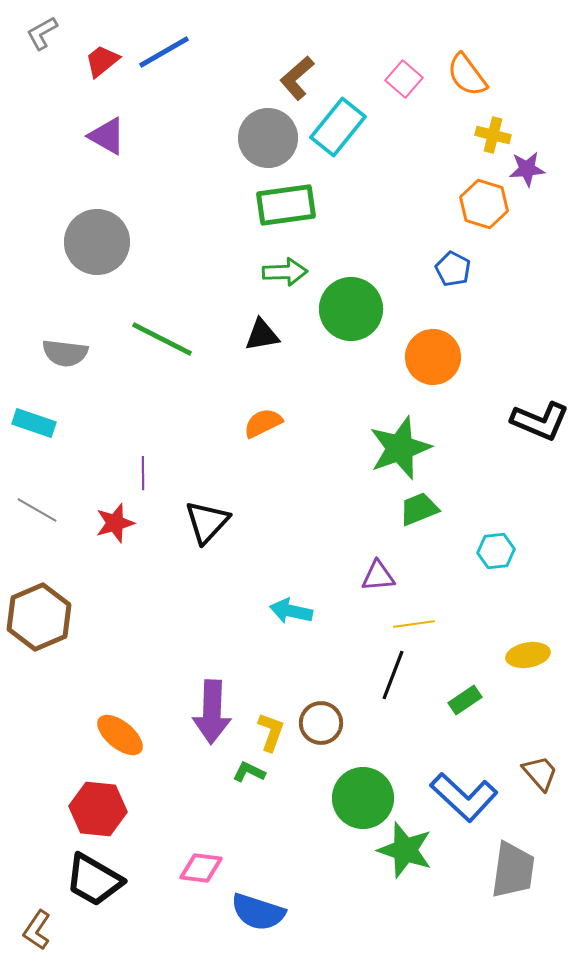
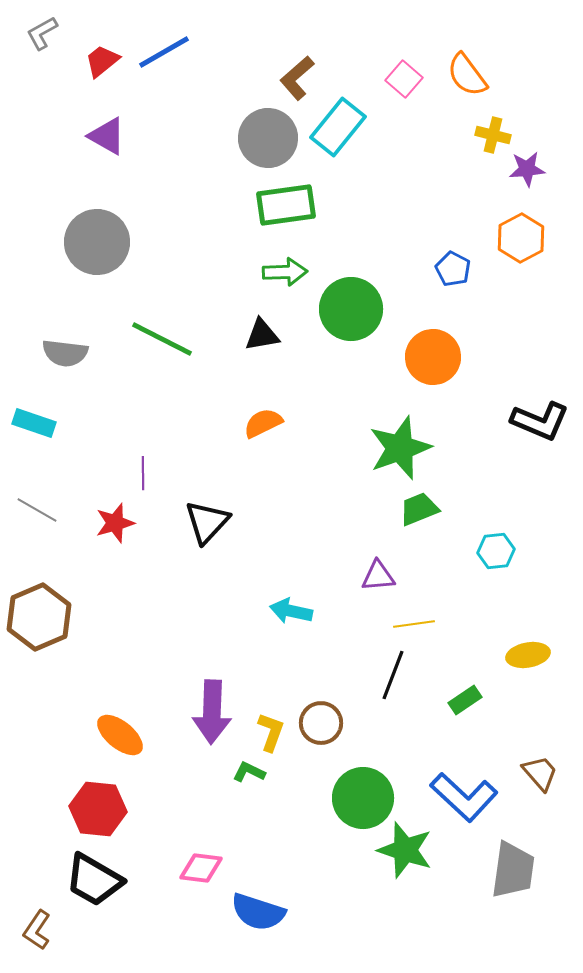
orange hexagon at (484, 204): moved 37 px right, 34 px down; rotated 15 degrees clockwise
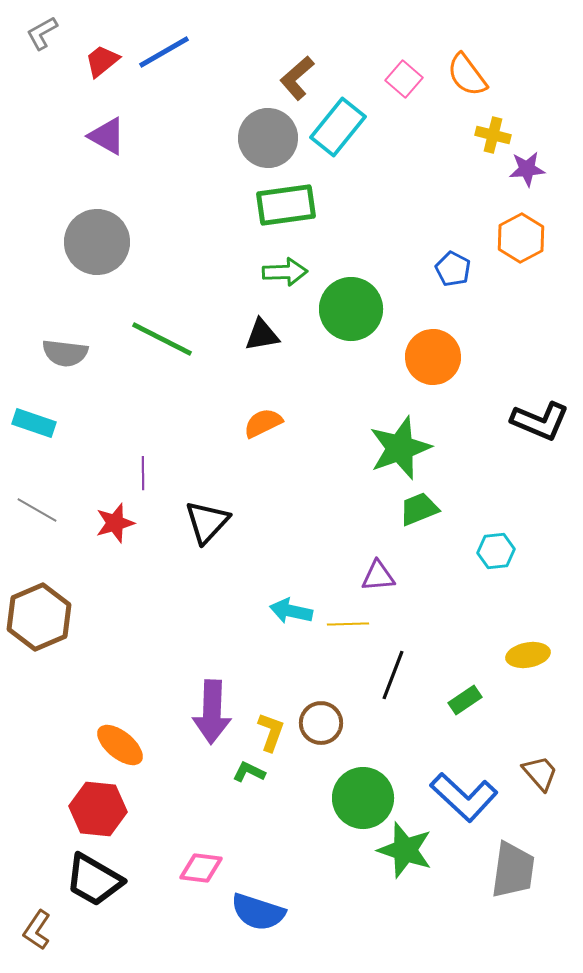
yellow line at (414, 624): moved 66 px left; rotated 6 degrees clockwise
orange ellipse at (120, 735): moved 10 px down
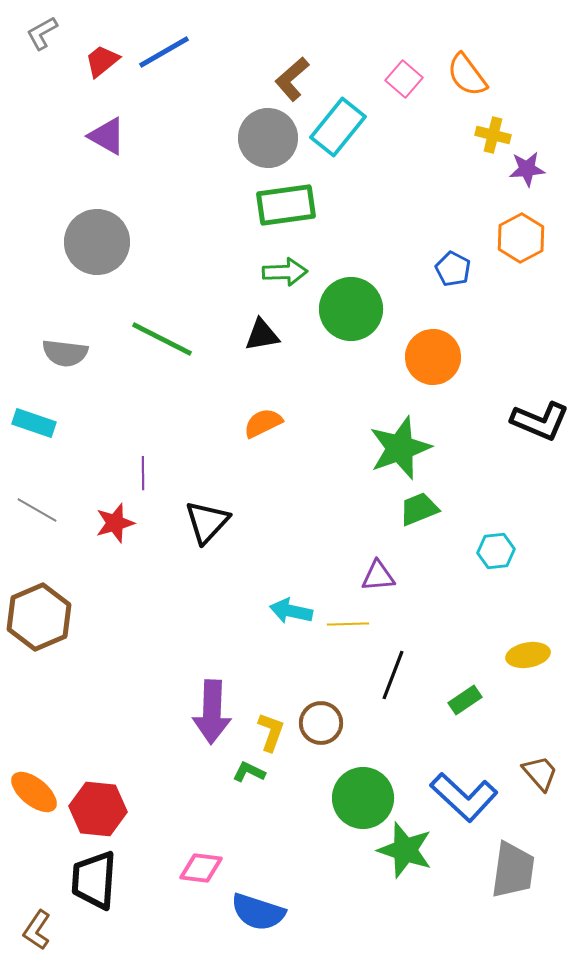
brown L-shape at (297, 78): moved 5 px left, 1 px down
orange ellipse at (120, 745): moved 86 px left, 47 px down
black trapezoid at (94, 880): rotated 64 degrees clockwise
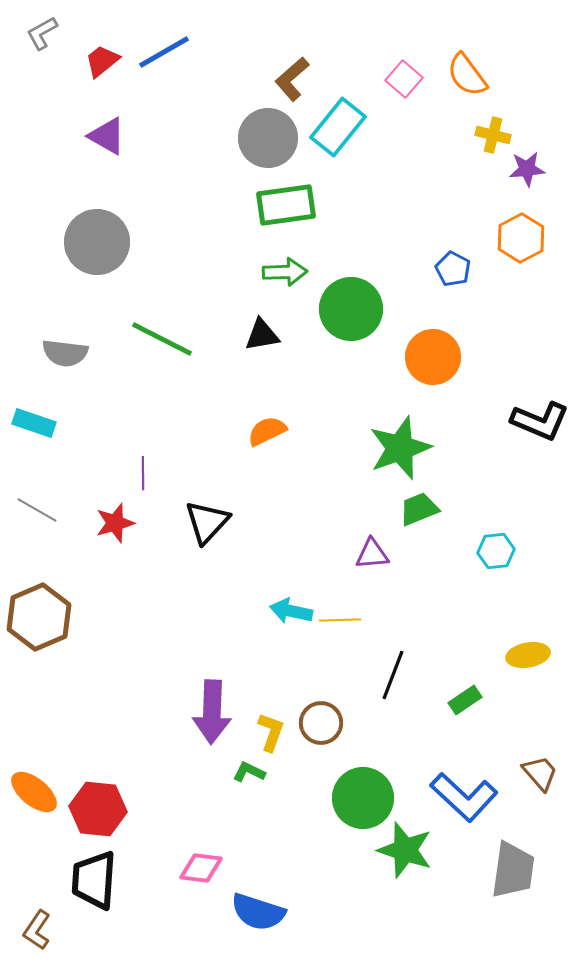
orange semicircle at (263, 423): moved 4 px right, 8 px down
purple triangle at (378, 576): moved 6 px left, 22 px up
yellow line at (348, 624): moved 8 px left, 4 px up
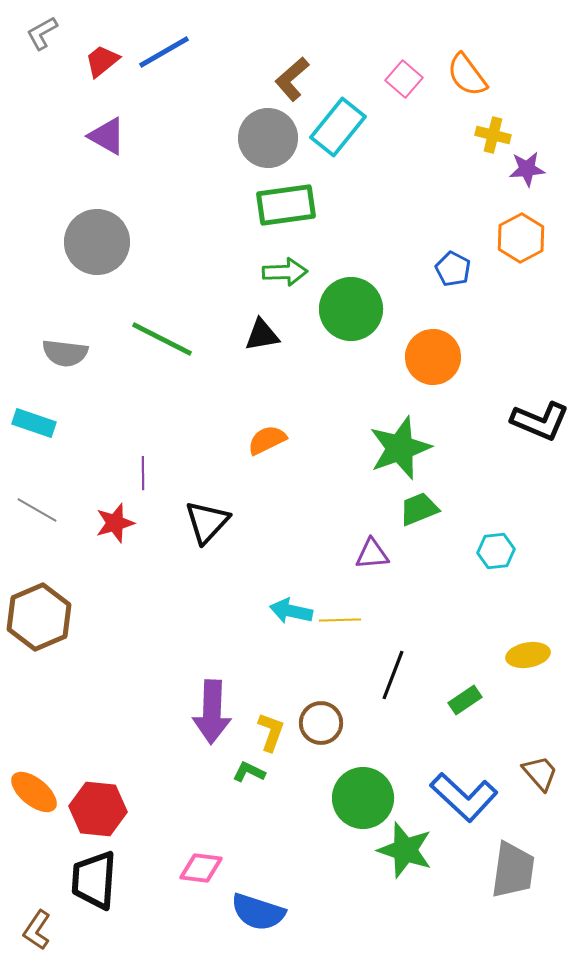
orange semicircle at (267, 431): moved 9 px down
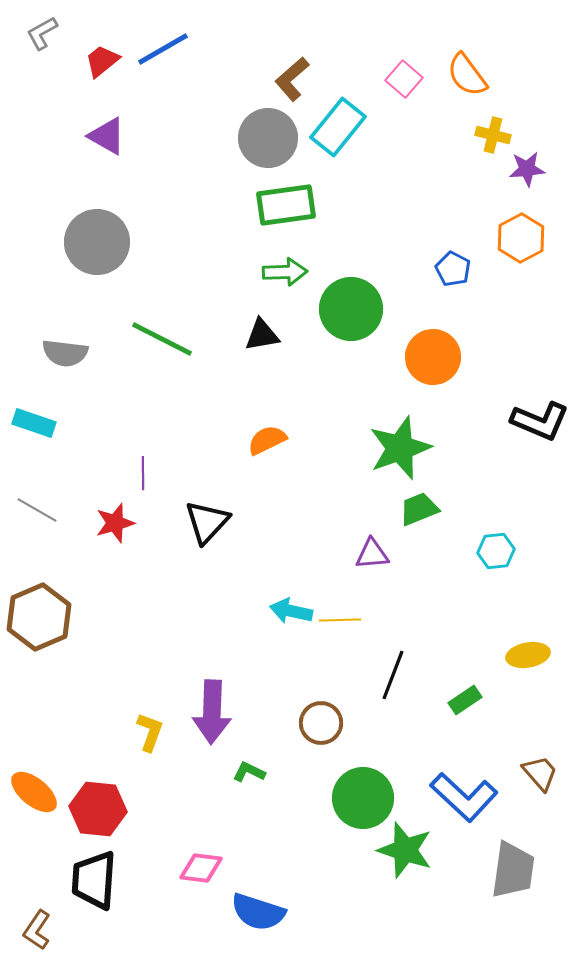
blue line at (164, 52): moved 1 px left, 3 px up
yellow L-shape at (271, 732): moved 121 px left
